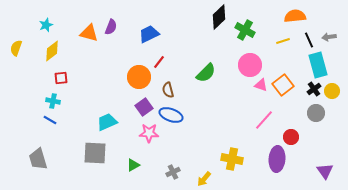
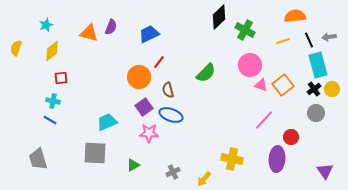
yellow circle: moved 2 px up
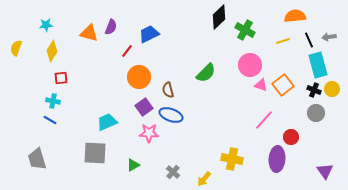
cyan star: rotated 16 degrees clockwise
yellow diamond: rotated 20 degrees counterclockwise
red line: moved 32 px left, 11 px up
black cross: moved 1 px down; rotated 32 degrees counterclockwise
gray trapezoid: moved 1 px left
gray cross: rotated 24 degrees counterclockwise
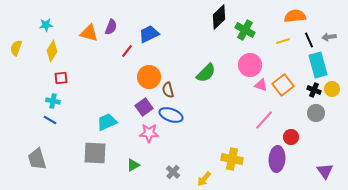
orange circle: moved 10 px right
